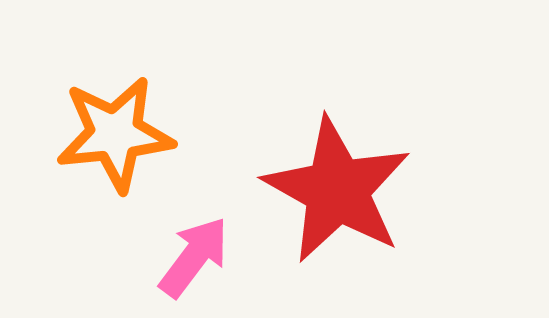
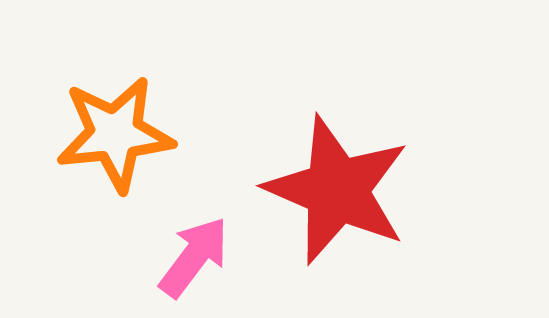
red star: rotated 6 degrees counterclockwise
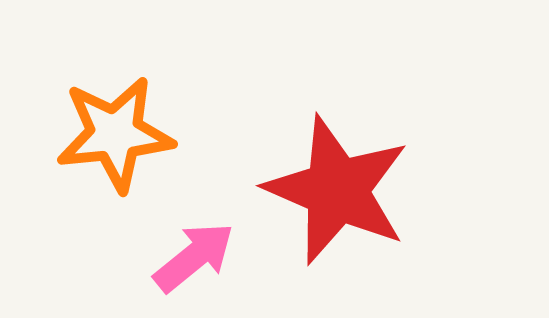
pink arrow: rotated 14 degrees clockwise
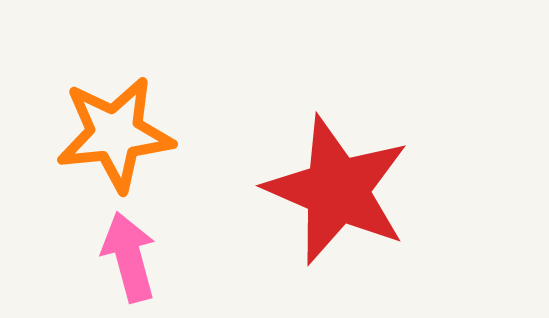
pink arrow: moved 65 px left; rotated 66 degrees counterclockwise
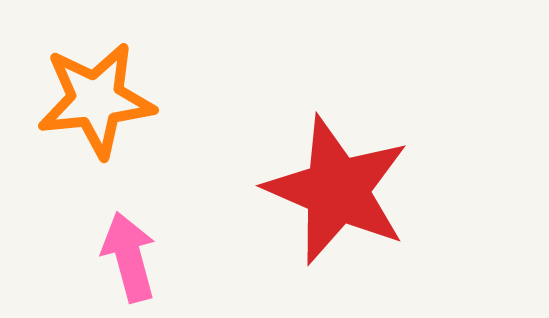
orange star: moved 19 px left, 34 px up
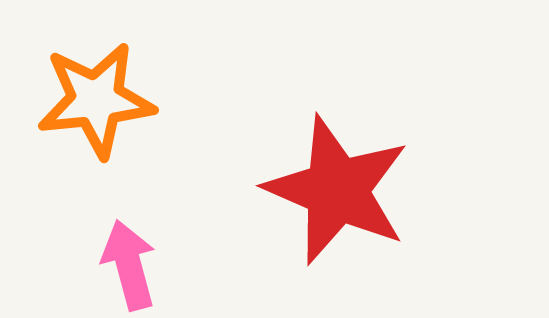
pink arrow: moved 8 px down
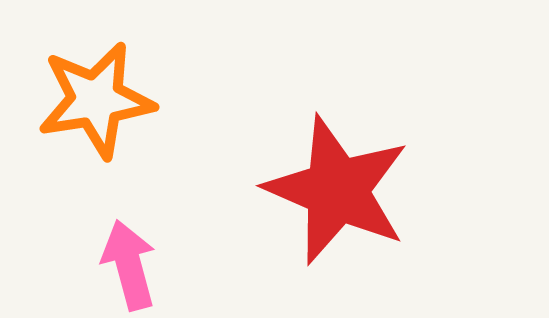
orange star: rotated 3 degrees counterclockwise
